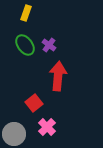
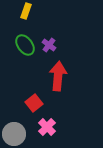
yellow rectangle: moved 2 px up
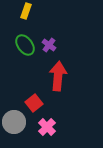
gray circle: moved 12 px up
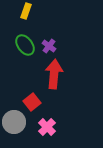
purple cross: moved 1 px down
red arrow: moved 4 px left, 2 px up
red square: moved 2 px left, 1 px up
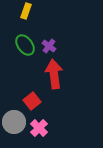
red arrow: rotated 12 degrees counterclockwise
red square: moved 1 px up
pink cross: moved 8 px left, 1 px down
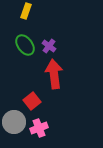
pink cross: rotated 24 degrees clockwise
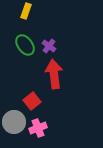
pink cross: moved 1 px left
